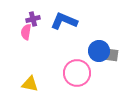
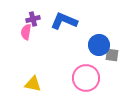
blue circle: moved 6 px up
pink circle: moved 9 px right, 5 px down
yellow triangle: moved 3 px right
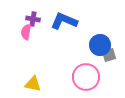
purple cross: rotated 24 degrees clockwise
blue circle: moved 1 px right
gray square: moved 3 px left; rotated 24 degrees counterclockwise
pink circle: moved 1 px up
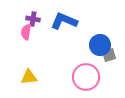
yellow triangle: moved 4 px left, 7 px up; rotated 18 degrees counterclockwise
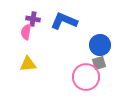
gray square: moved 10 px left, 8 px down
yellow triangle: moved 1 px left, 13 px up
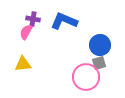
pink semicircle: rotated 21 degrees clockwise
yellow triangle: moved 5 px left
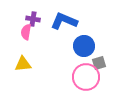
pink semicircle: rotated 21 degrees counterclockwise
blue circle: moved 16 px left, 1 px down
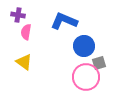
purple cross: moved 15 px left, 4 px up
yellow triangle: moved 1 px right, 2 px up; rotated 42 degrees clockwise
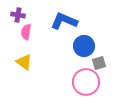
pink circle: moved 5 px down
